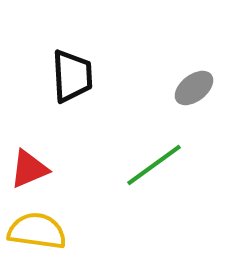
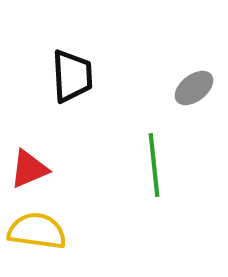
green line: rotated 60 degrees counterclockwise
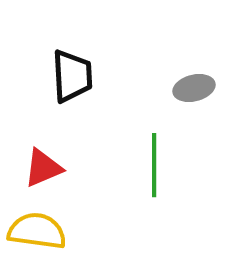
gray ellipse: rotated 24 degrees clockwise
green line: rotated 6 degrees clockwise
red triangle: moved 14 px right, 1 px up
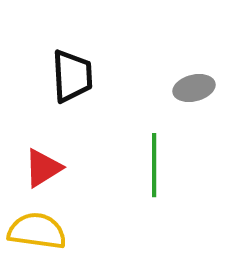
red triangle: rotated 9 degrees counterclockwise
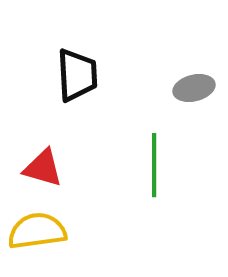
black trapezoid: moved 5 px right, 1 px up
red triangle: rotated 48 degrees clockwise
yellow semicircle: rotated 16 degrees counterclockwise
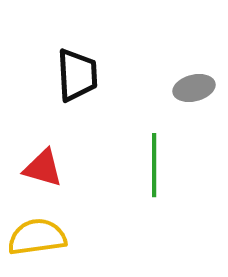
yellow semicircle: moved 6 px down
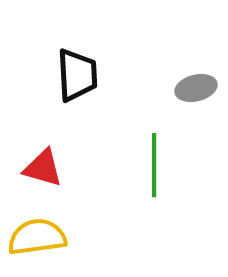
gray ellipse: moved 2 px right
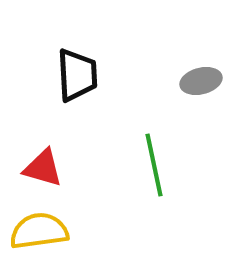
gray ellipse: moved 5 px right, 7 px up
green line: rotated 12 degrees counterclockwise
yellow semicircle: moved 2 px right, 6 px up
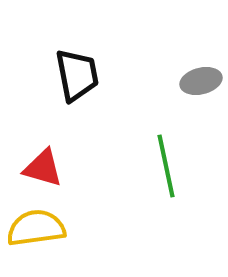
black trapezoid: rotated 8 degrees counterclockwise
green line: moved 12 px right, 1 px down
yellow semicircle: moved 3 px left, 3 px up
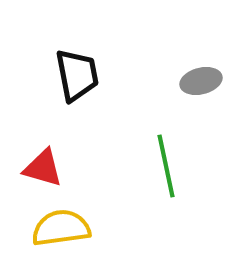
yellow semicircle: moved 25 px right
